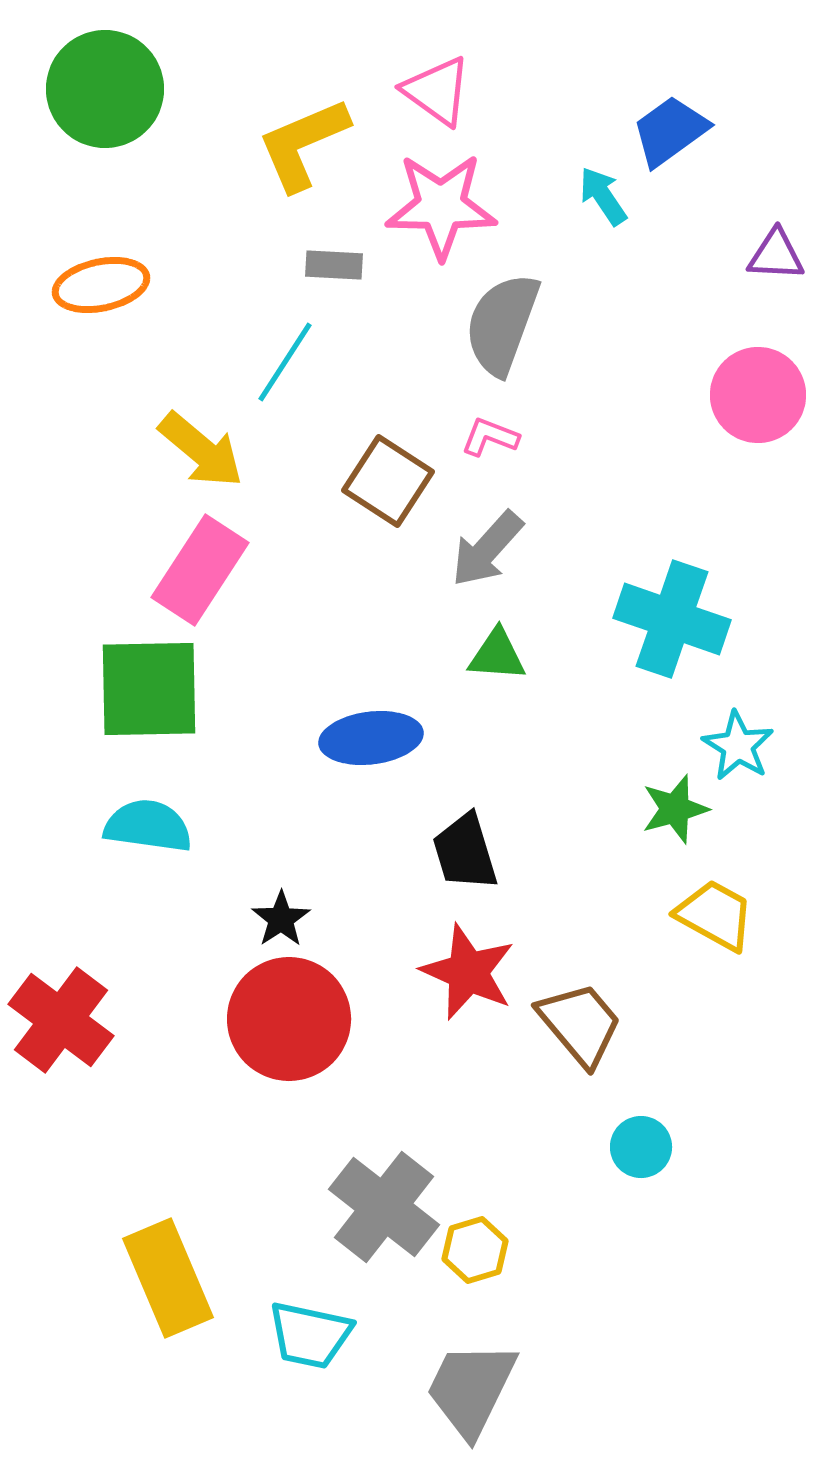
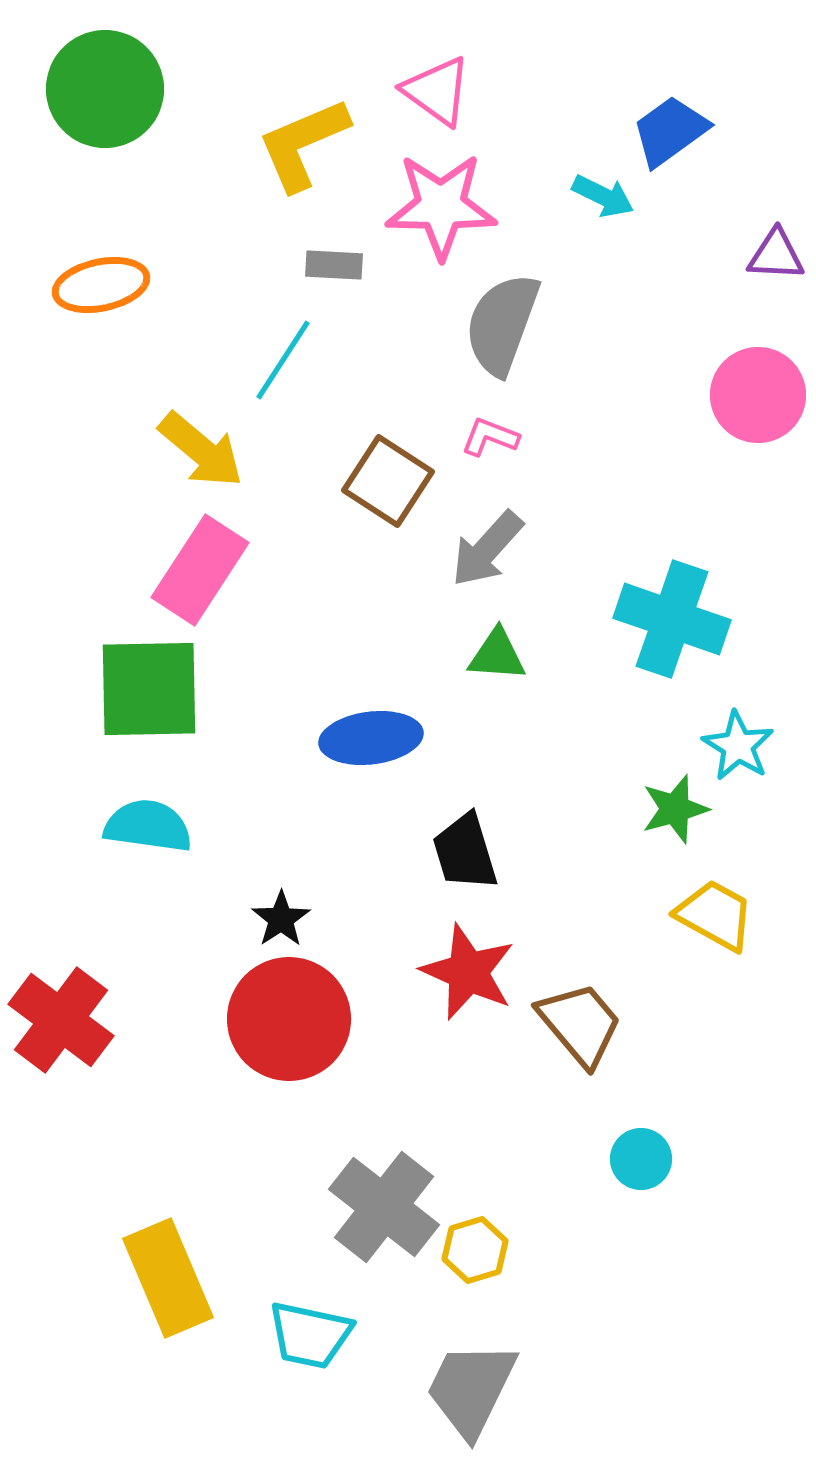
cyan arrow: rotated 150 degrees clockwise
cyan line: moved 2 px left, 2 px up
cyan circle: moved 12 px down
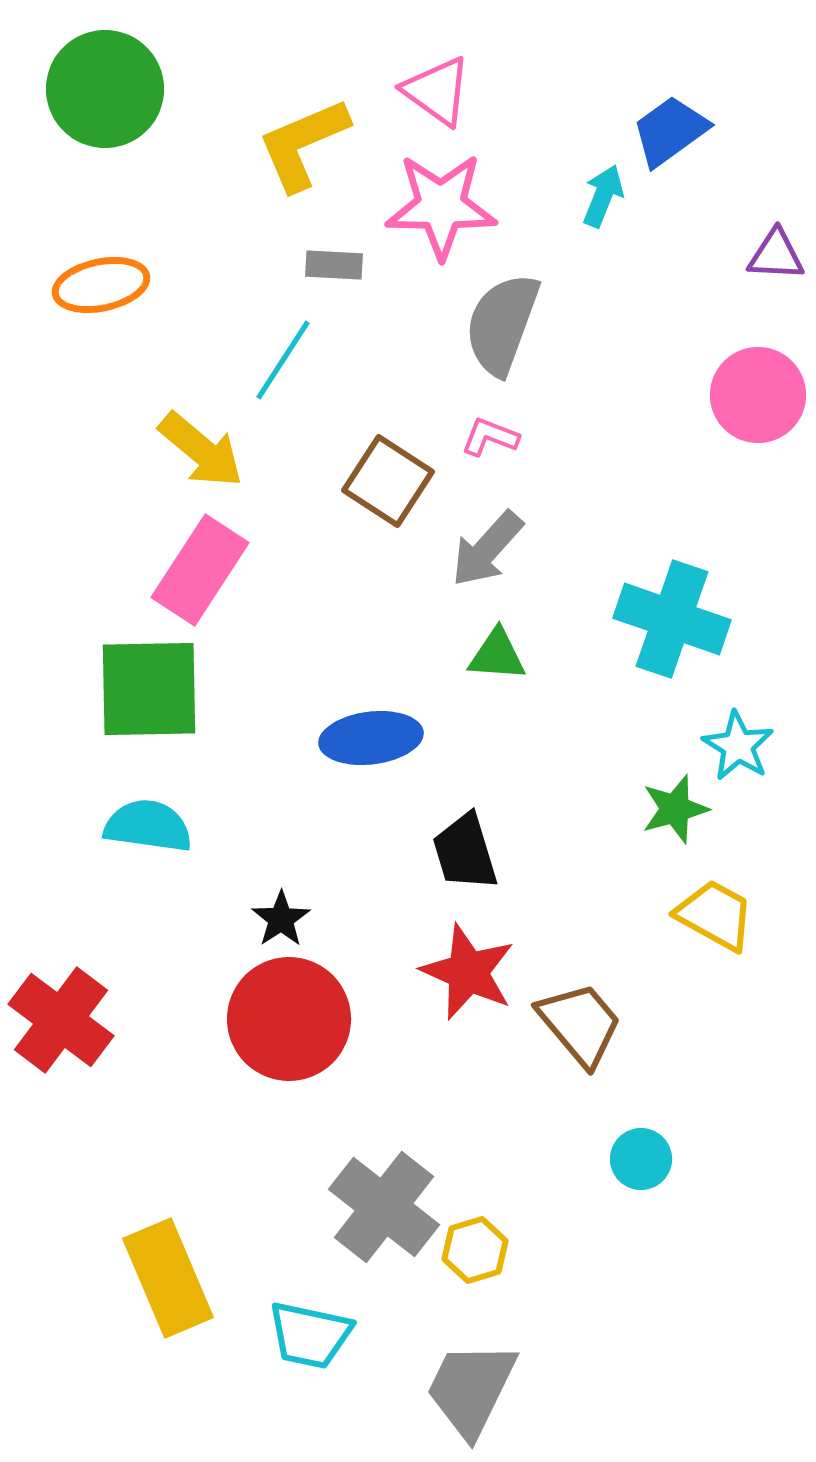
cyan arrow: rotated 94 degrees counterclockwise
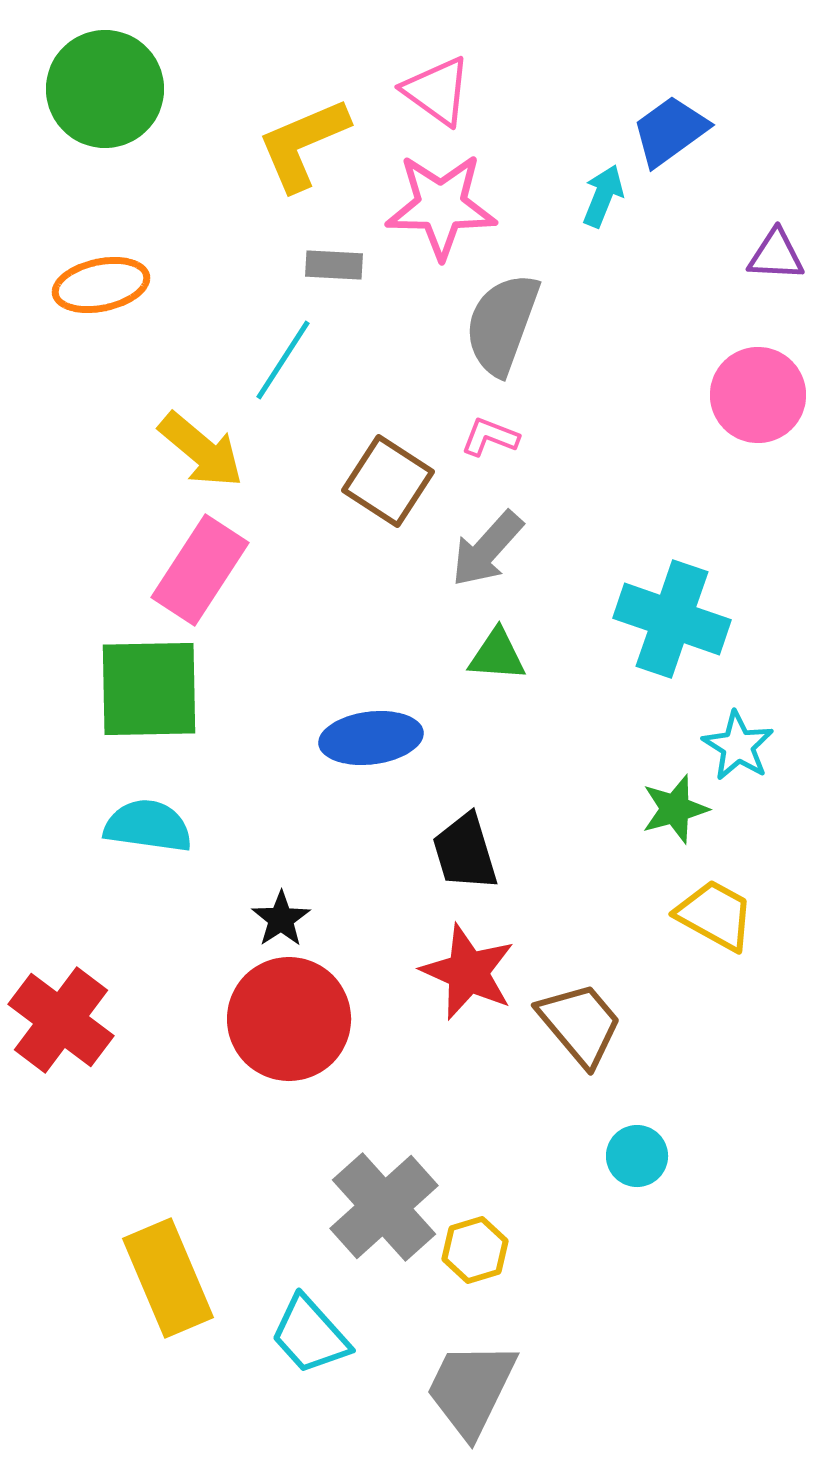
cyan circle: moved 4 px left, 3 px up
gray cross: rotated 10 degrees clockwise
cyan trapezoid: rotated 36 degrees clockwise
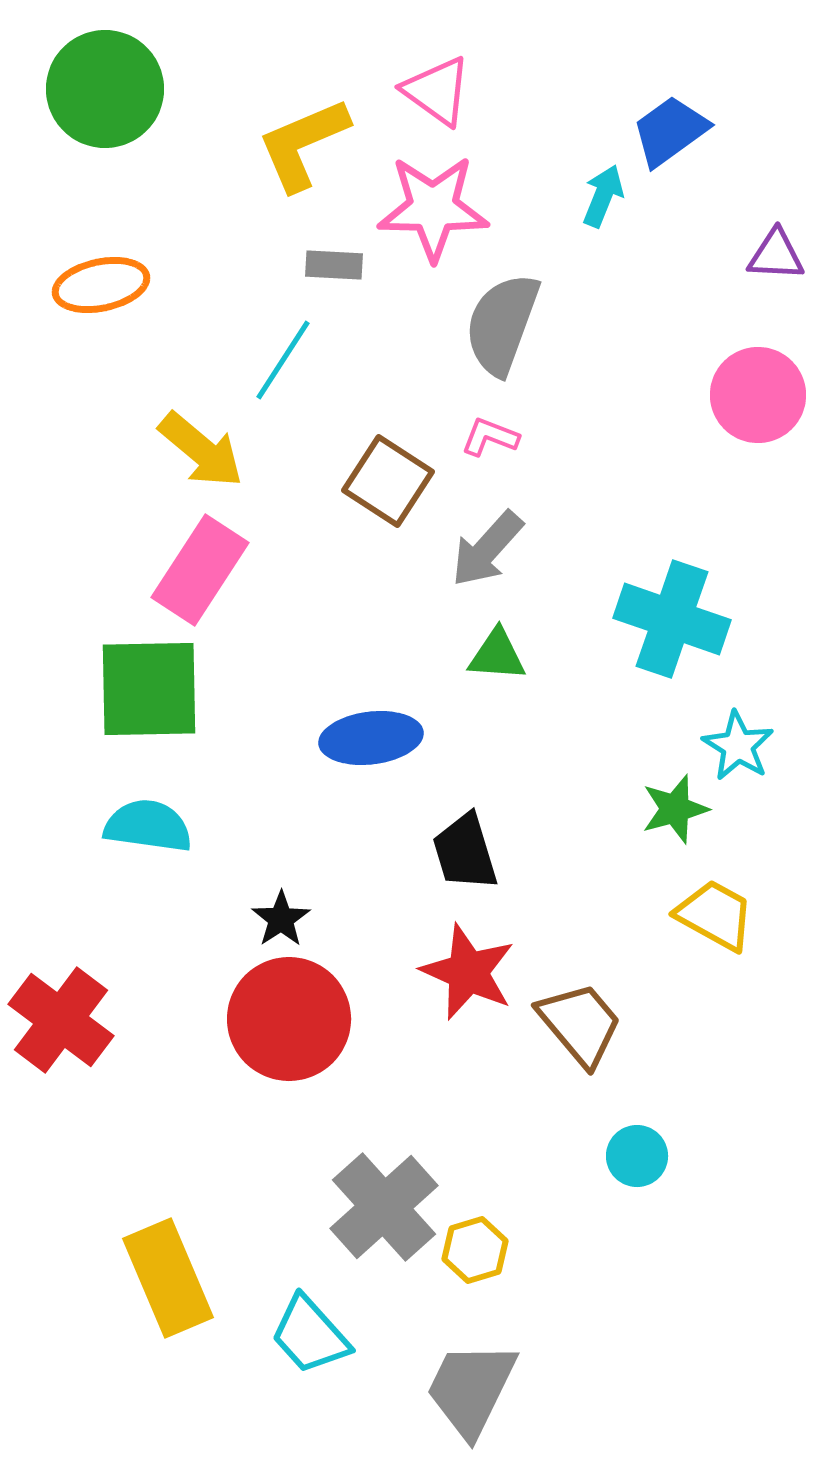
pink star: moved 8 px left, 2 px down
